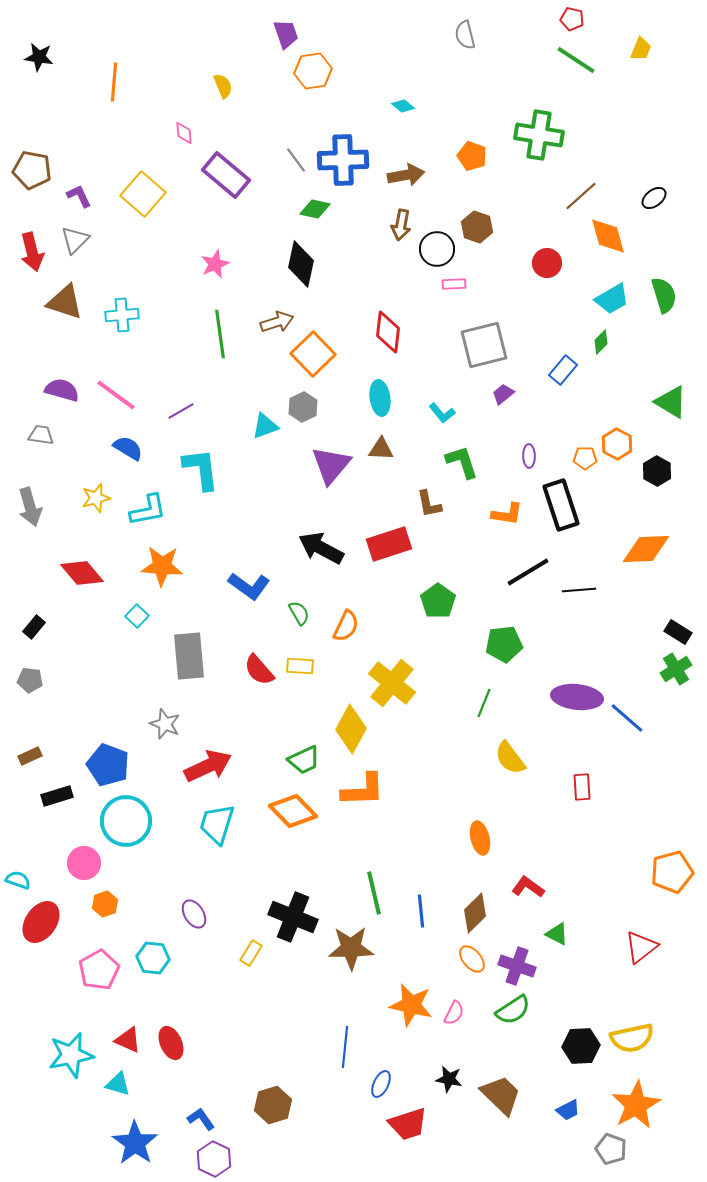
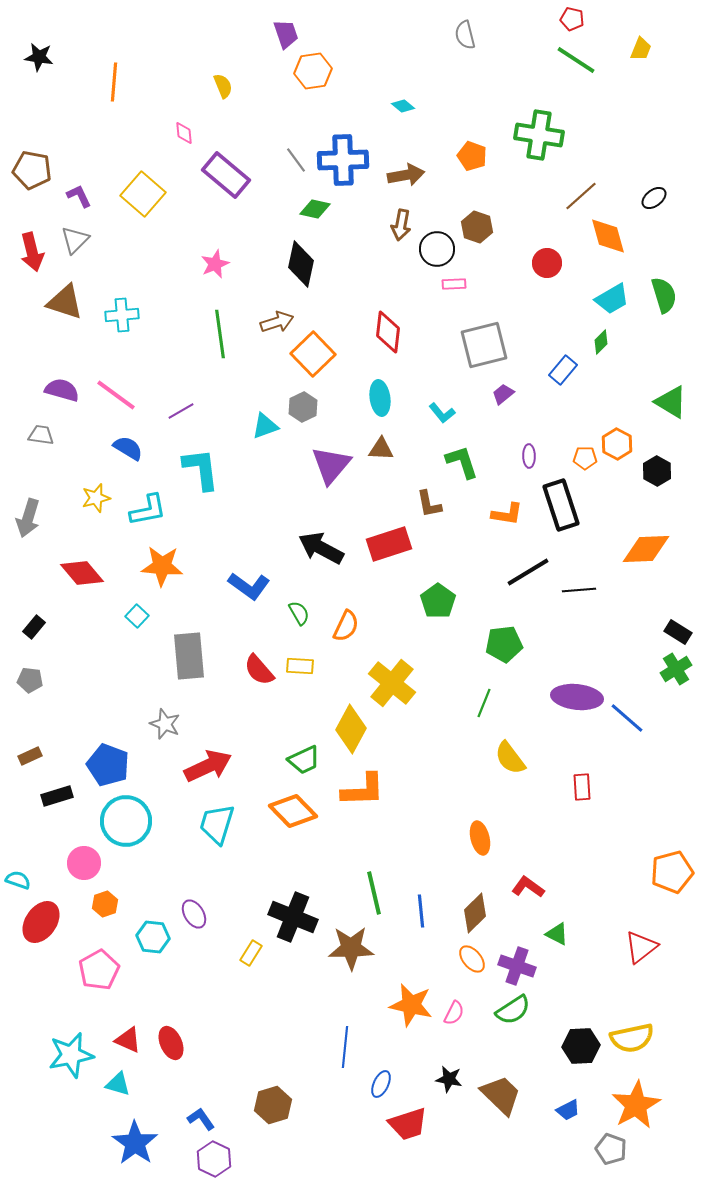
gray arrow at (30, 507): moved 2 px left, 11 px down; rotated 33 degrees clockwise
cyan hexagon at (153, 958): moved 21 px up
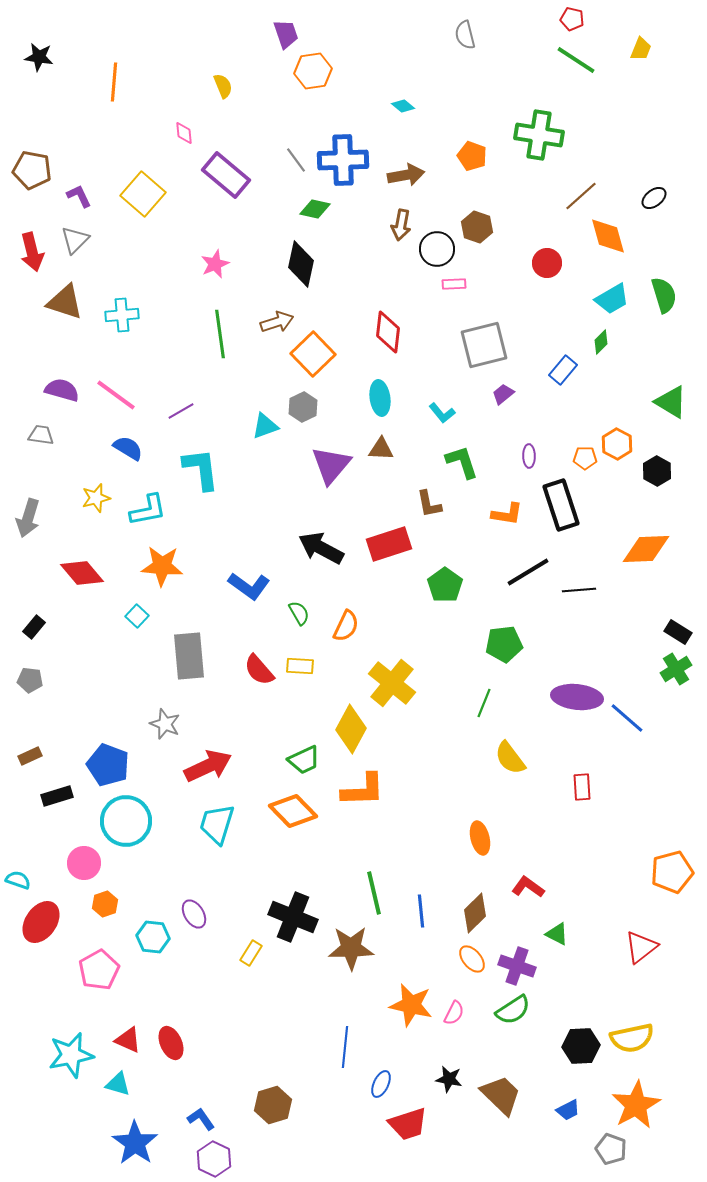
green pentagon at (438, 601): moved 7 px right, 16 px up
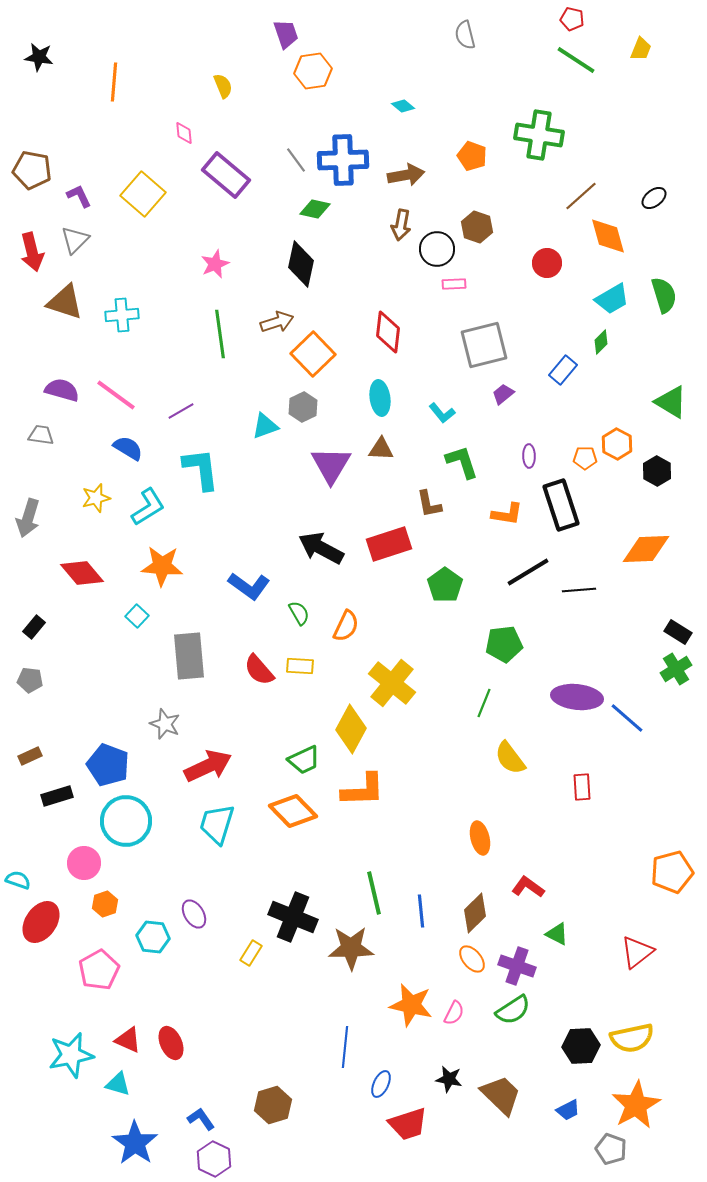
purple triangle at (331, 465): rotated 9 degrees counterclockwise
cyan L-shape at (148, 510): moved 3 px up; rotated 21 degrees counterclockwise
red triangle at (641, 947): moved 4 px left, 5 px down
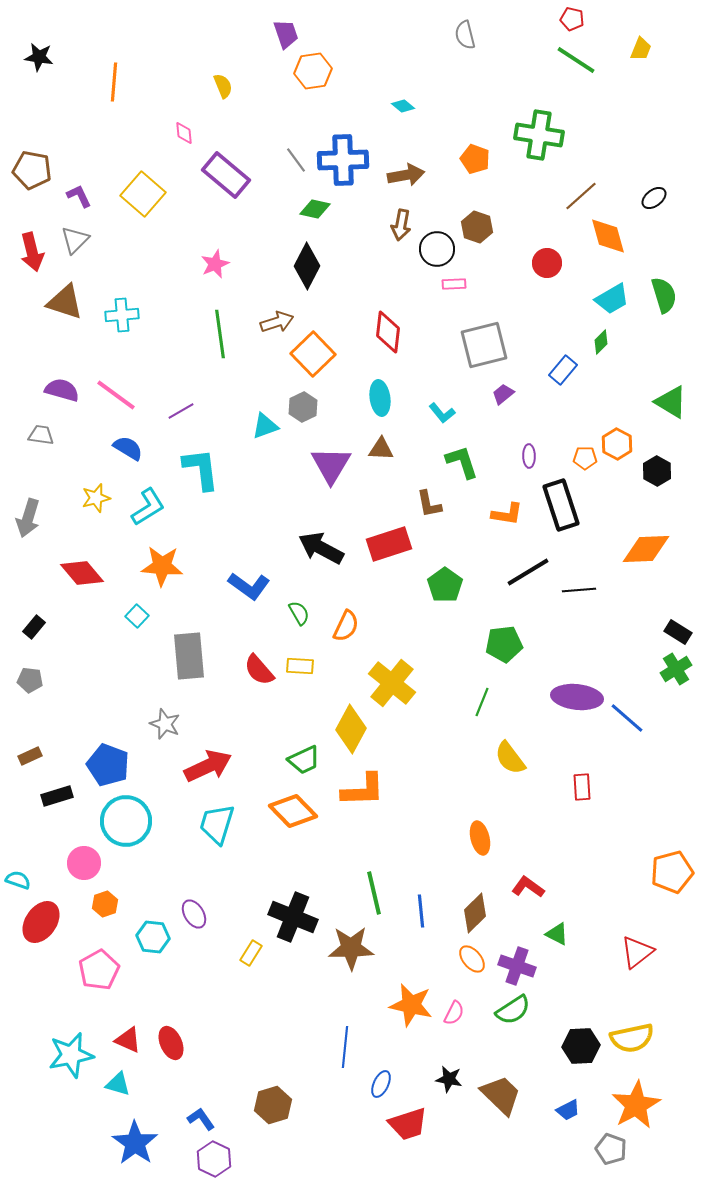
orange pentagon at (472, 156): moved 3 px right, 3 px down
black diamond at (301, 264): moved 6 px right, 2 px down; rotated 15 degrees clockwise
green line at (484, 703): moved 2 px left, 1 px up
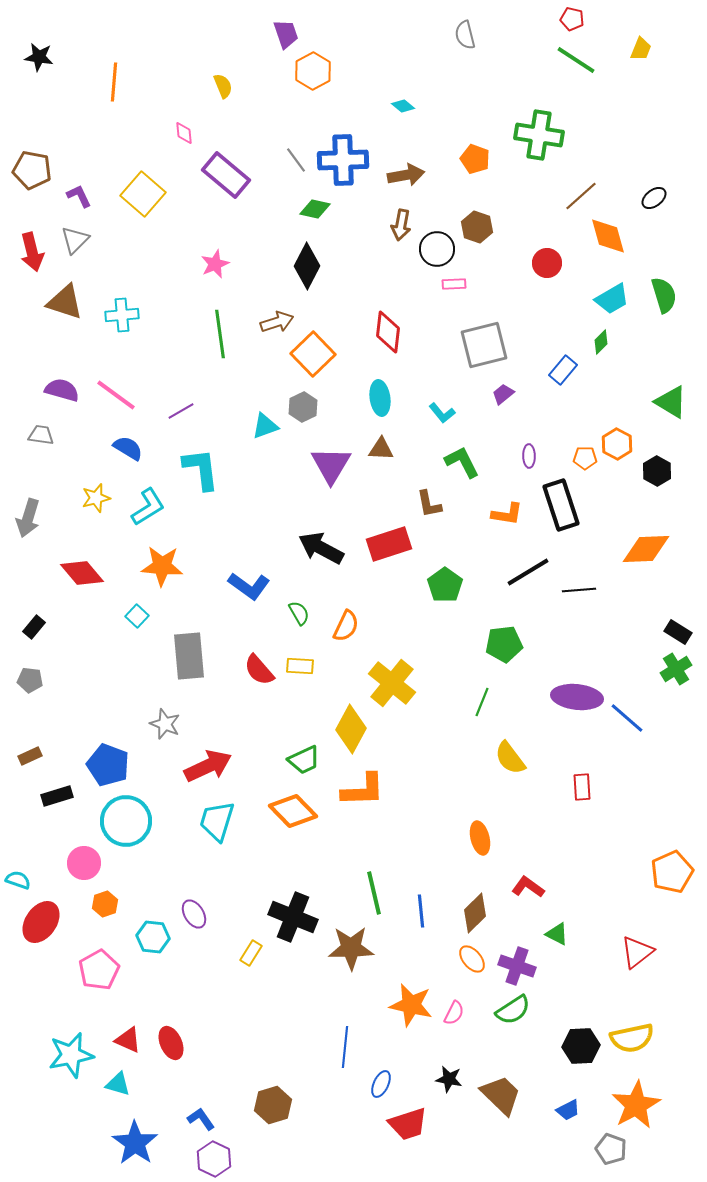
orange hexagon at (313, 71): rotated 21 degrees counterclockwise
green L-shape at (462, 462): rotated 9 degrees counterclockwise
cyan trapezoid at (217, 824): moved 3 px up
orange pentagon at (672, 872): rotated 9 degrees counterclockwise
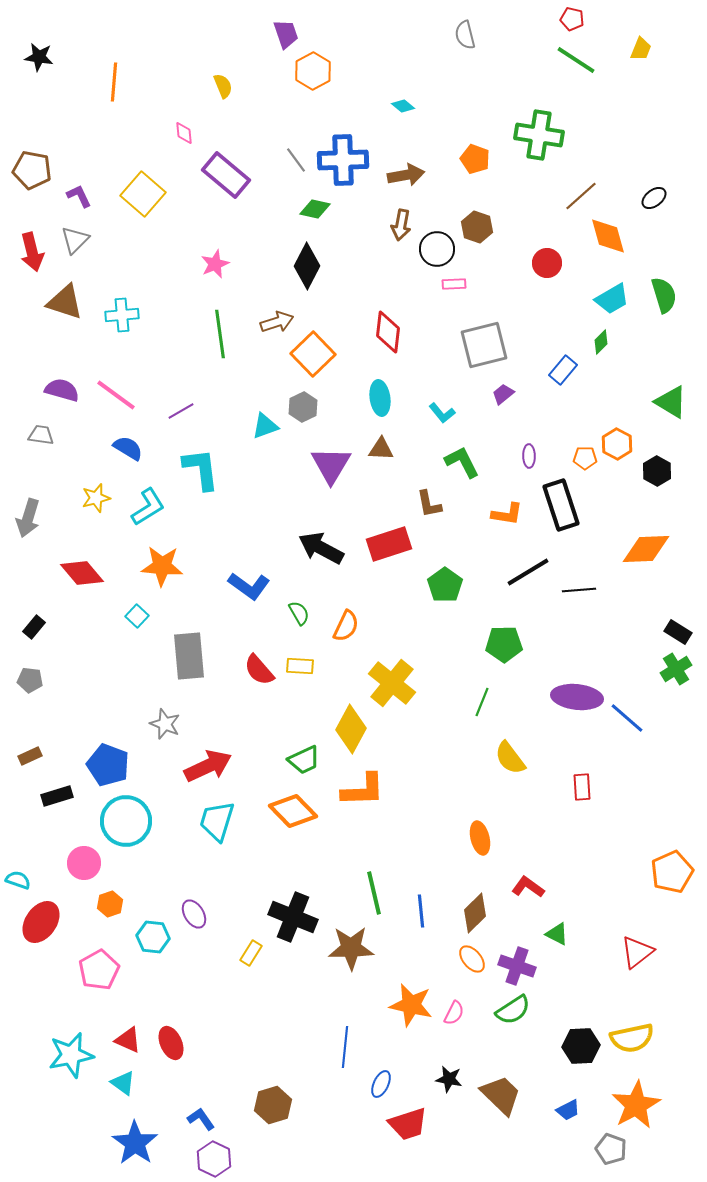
green pentagon at (504, 644): rotated 6 degrees clockwise
orange hexagon at (105, 904): moved 5 px right
cyan triangle at (118, 1084): moved 5 px right, 1 px up; rotated 20 degrees clockwise
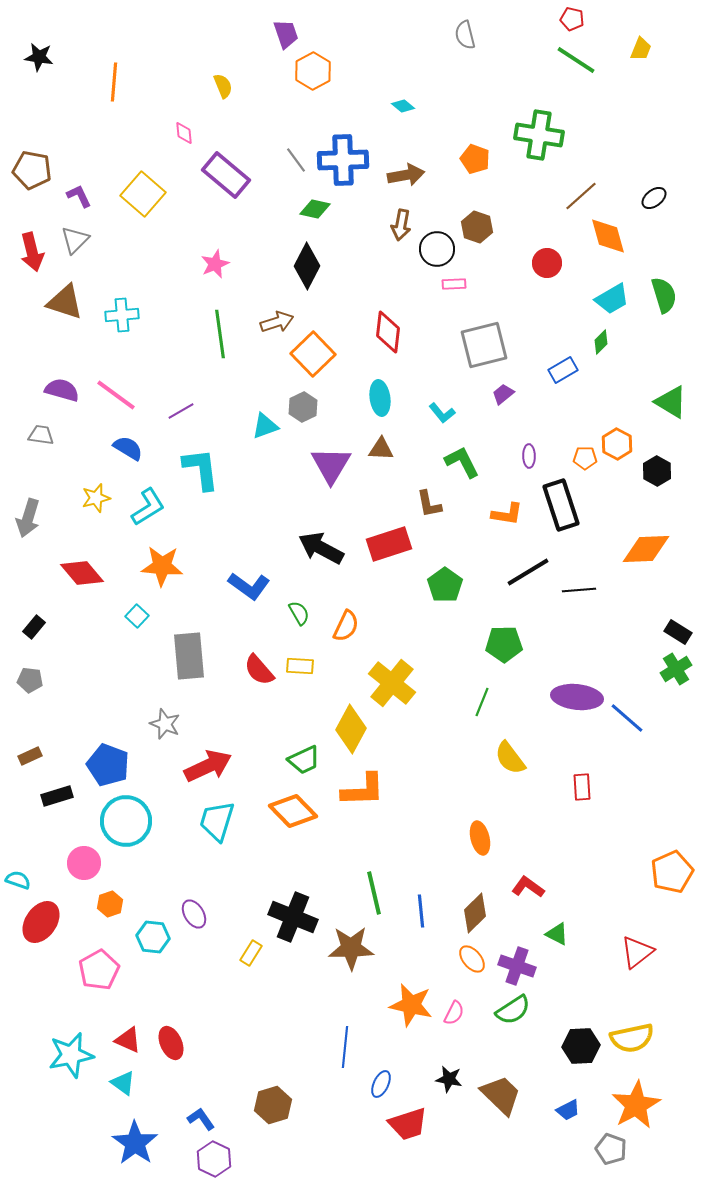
blue rectangle at (563, 370): rotated 20 degrees clockwise
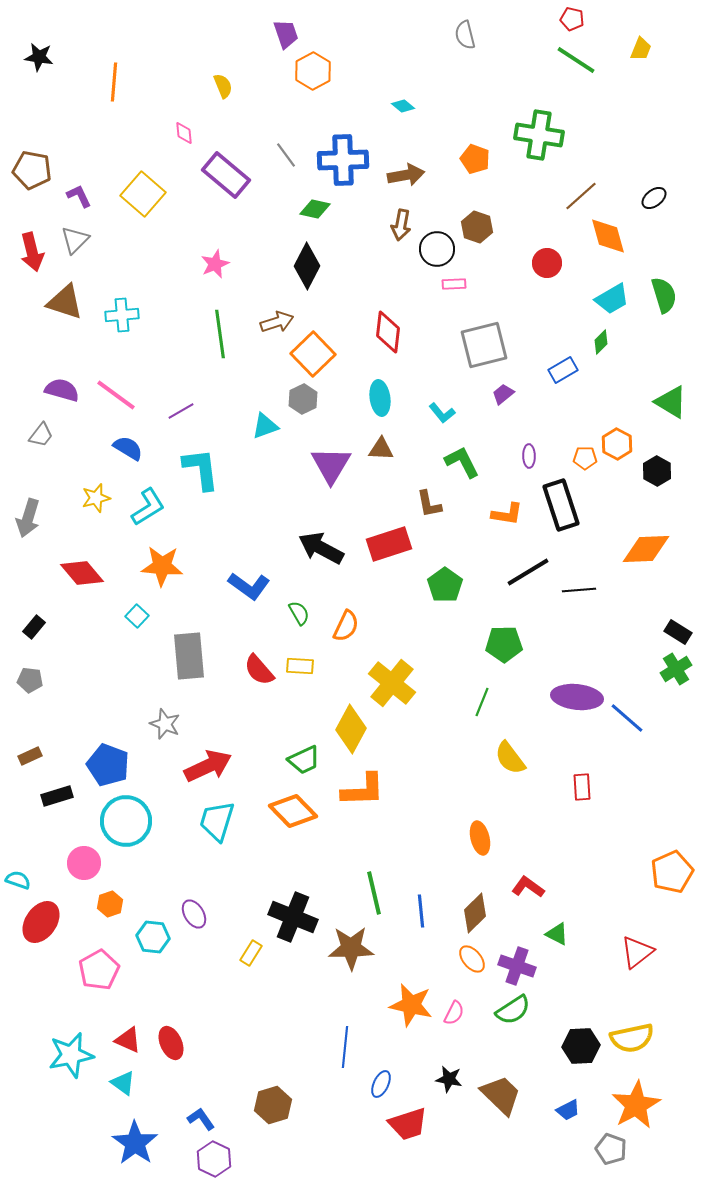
gray line at (296, 160): moved 10 px left, 5 px up
gray hexagon at (303, 407): moved 8 px up
gray trapezoid at (41, 435): rotated 120 degrees clockwise
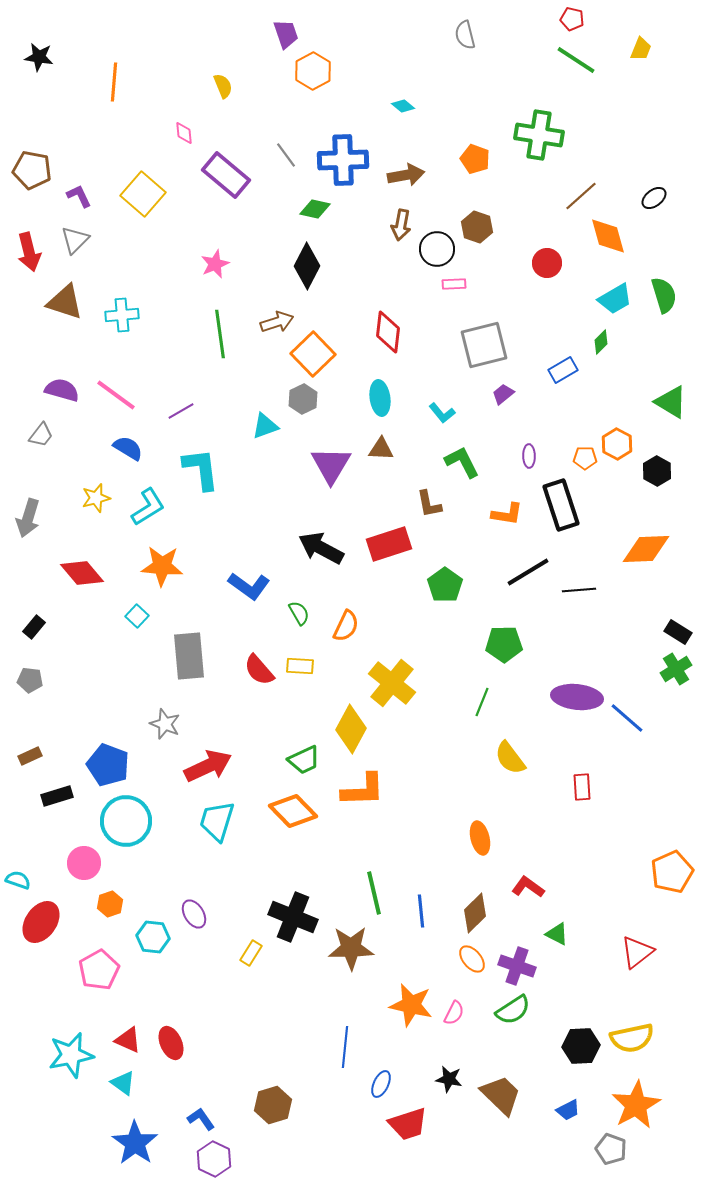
red arrow at (32, 252): moved 3 px left
cyan trapezoid at (612, 299): moved 3 px right
